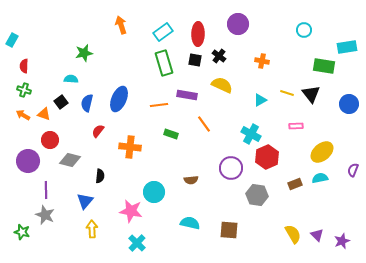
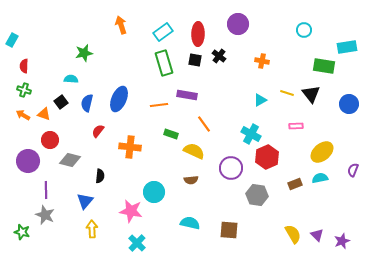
yellow semicircle at (222, 85): moved 28 px left, 66 px down
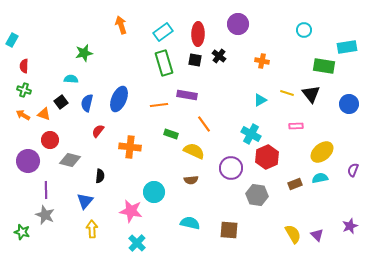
purple star at (342, 241): moved 8 px right, 15 px up
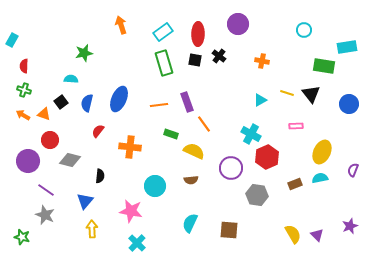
purple rectangle at (187, 95): moved 7 px down; rotated 60 degrees clockwise
yellow ellipse at (322, 152): rotated 25 degrees counterclockwise
purple line at (46, 190): rotated 54 degrees counterclockwise
cyan circle at (154, 192): moved 1 px right, 6 px up
cyan semicircle at (190, 223): rotated 78 degrees counterclockwise
green star at (22, 232): moved 5 px down
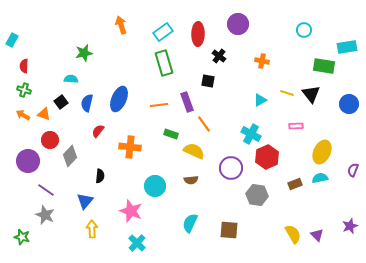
black square at (195, 60): moved 13 px right, 21 px down
gray diamond at (70, 160): moved 4 px up; rotated 60 degrees counterclockwise
pink star at (131, 211): rotated 10 degrees clockwise
